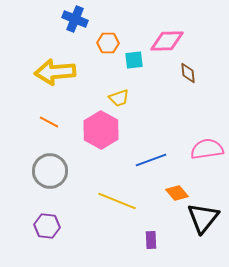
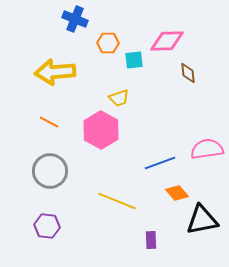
blue line: moved 9 px right, 3 px down
black triangle: moved 1 px left, 2 px down; rotated 40 degrees clockwise
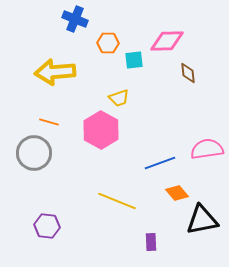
orange line: rotated 12 degrees counterclockwise
gray circle: moved 16 px left, 18 px up
purple rectangle: moved 2 px down
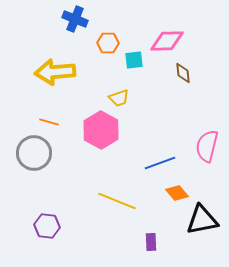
brown diamond: moved 5 px left
pink semicircle: moved 3 px up; rotated 68 degrees counterclockwise
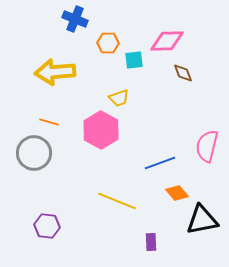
brown diamond: rotated 15 degrees counterclockwise
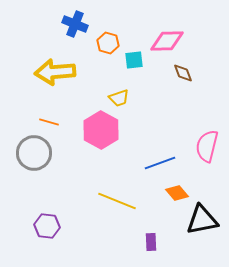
blue cross: moved 5 px down
orange hexagon: rotated 15 degrees clockwise
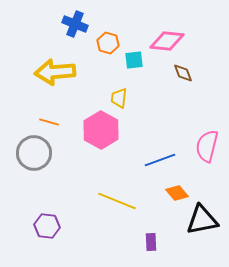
pink diamond: rotated 8 degrees clockwise
yellow trapezoid: rotated 115 degrees clockwise
blue line: moved 3 px up
